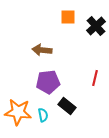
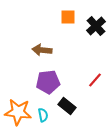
red line: moved 2 px down; rotated 28 degrees clockwise
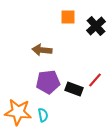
black rectangle: moved 7 px right, 17 px up; rotated 18 degrees counterclockwise
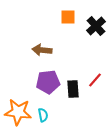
black rectangle: moved 1 px left; rotated 66 degrees clockwise
